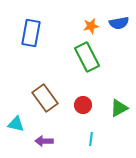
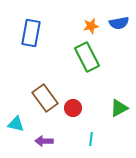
red circle: moved 10 px left, 3 px down
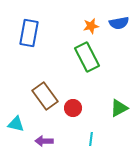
blue rectangle: moved 2 px left
brown rectangle: moved 2 px up
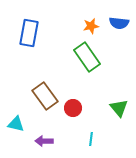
blue semicircle: rotated 18 degrees clockwise
green rectangle: rotated 8 degrees counterclockwise
green triangle: rotated 42 degrees counterclockwise
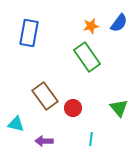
blue semicircle: rotated 60 degrees counterclockwise
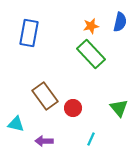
blue semicircle: moved 1 px right, 1 px up; rotated 24 degrees counterclockwise
green rectangle: moved 4 px right, 3 px up; rotated 8 degrees counterclockwise
cyan line: rotated 16 degrees clockwise
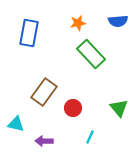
blue semicircle: moved 2 px left, 1 px up; rotated 72 degrees clockwise
orange star: moved 13 px left, 3 px up
brown rectangle: moved 1 px left, 4 px up; rotated 72 degrees clockwise
cyan line: moved 1 px left, 2 px up
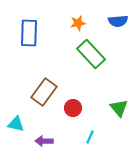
blue rectangle: rotated 8 degrees counterclockwise
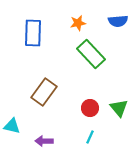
blue rectangle: moved 4 px right
red circle: moved 17 px right
cyan triangle: moved 4 px left, 2 px down
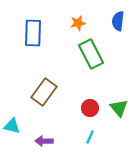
blue semicircle: rotated 102 degrees clockwise
green rectangle: rotated 16 degrees clockwise
